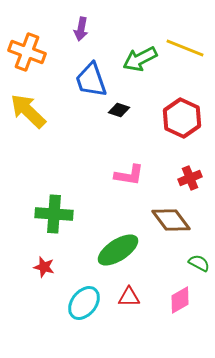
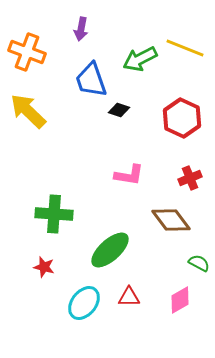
green ellipse: moved 8 px left; rotated 9 degrees counterclockwise
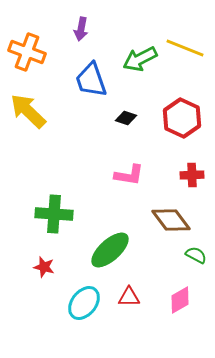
black diamond: moved 7 px right, 8 px down
red cross: moved 2 px right, 3 px up; rotated 20 degrees clockwise
green semicircle: moved 3 px left, 8 px up
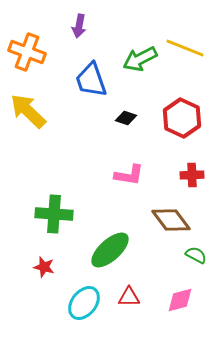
purple arrow: moved 2 px left, 3 px up
pink diamond: rotated 16 degrees clockwise
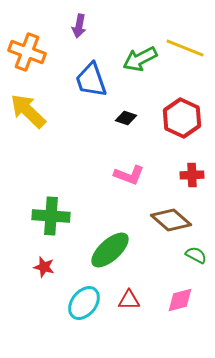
pink L-shape: rotated 12 degrees clockwise
green cross: moved 3 px left, 2 px down
brown diamond: rotated 12 degrees counterclockwise
red triangle: moved 3 px down
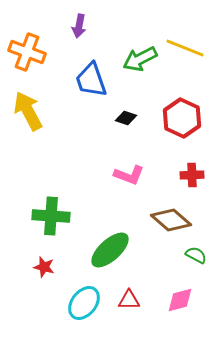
yellow arrow: rotated 18 degrees clockwise
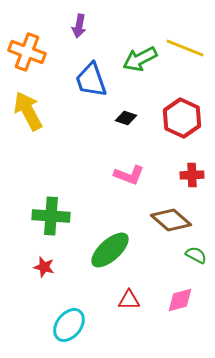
cyan ellipse: moved 15 px left, 22 px down
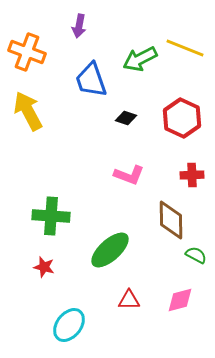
brown diamond: rotated 48 degrees clockwise
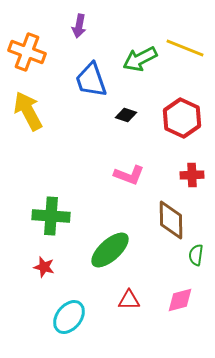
black diamond: moved 3 px up
green semicircle: rotated 110 degrees counterclockwise
cyan ellipse: moved 8 px up
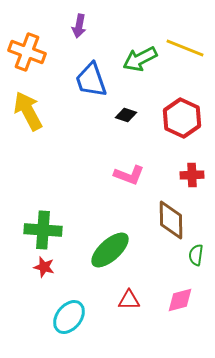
green cross: moved 8 px left, 14 px down
